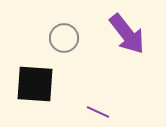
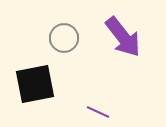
purple arrow: moved 4 px left, 3 px down
black square: rotated 15 degrees counterclockwise
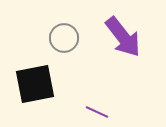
purple line: moved 1 px left
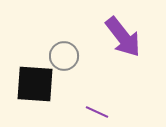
gray circle: moved 18 px down
black square: rotated 15 degrees clockwise
